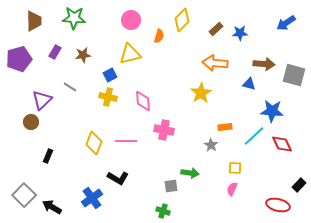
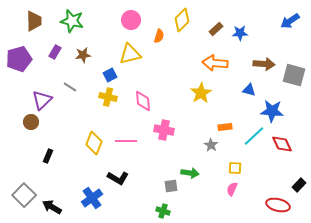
green star at (74, 18): moved 2 px left, 3 px down; rotated 10 degrees clockwise
blue arrow at (286, 23): moved 4 px right, 2 px up
blue triangle at (249, 84): moved 6 px down
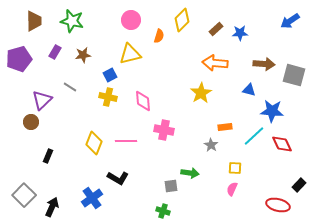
black arrow at (52, 207): rotated 84 degrees clockwise
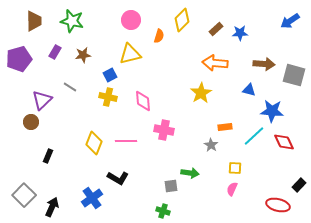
red diamond at (282, 144): moved 2 px right, 2 px up
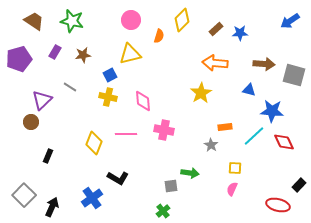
brown trapezoid at (34, 21): rotated 55 degrees counterclockwise
pink line at (126, 141): moved 7 px up
green cross at (163, 211): rotated 32 degrees clockwise
